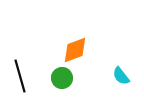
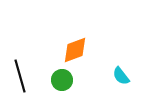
green circle: moved 2 px down
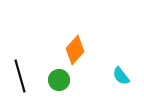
orange diamond: rotated 28 degrees counterclockwise
green circle: moved 3 px left
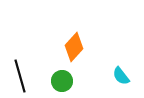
orange diamond: moved 1 px left, 3 px up
green circle: moved 3 px right, 1 px down
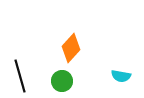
orange diamond: moved 3 px left, 1 px down
cyan semicircle: rotated 42 degrees counterclockwise
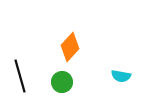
orange diamond: moved 1 px left, 1 px up
green circle: moved 1 px down
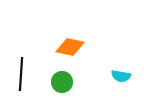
orange diamond: rotated 60 degrees clockwise
black line: moved 1 px right, 2 px up; rotated 20 degrees clockwise
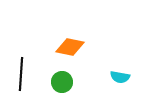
cyan semicircle: moved 1 px left, 1 px down
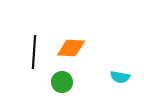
orange diamond: moved 1 px right, 1 px down; rotated 8 degrees counterclockwise
black line: moved 13 px right, 22 px up
